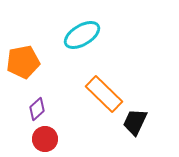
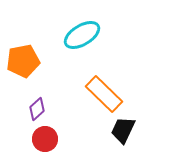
orange pentagon: moved 1 px up
black trapezoid: moved 12 px left, 8 px down
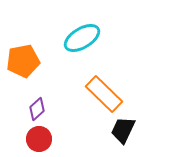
cyan ellipse: moved 3 px down
red circle: moved 6 px left
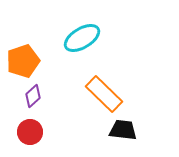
orange pentagon: rotated 8 degrees counterclockwise
purple diamond: moved 4 px left, 13 px up
black trapezoid: rotated 72 degrees clockwise
red circle: moved 9 px left, 7 px up
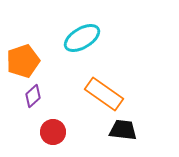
orange rectangle: rotated 9 degrees counterclockwise
red circle: moved 23 px right
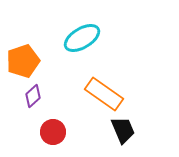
black trapezoid: rotated 60 degrees clockwise
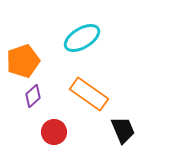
orange rectangle: moved 15 px left
red circle: moved 1 px right
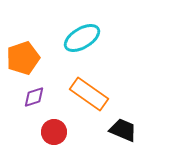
orange pentagon: moved 3 px up
purple diamond: moved 1 px right, 1 px down; rotated 25 degrees clockwise
black trapezoid: rotated 44 degrees counterclockwise
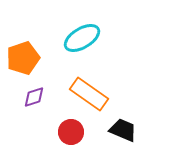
red circle: moved 17 px right
